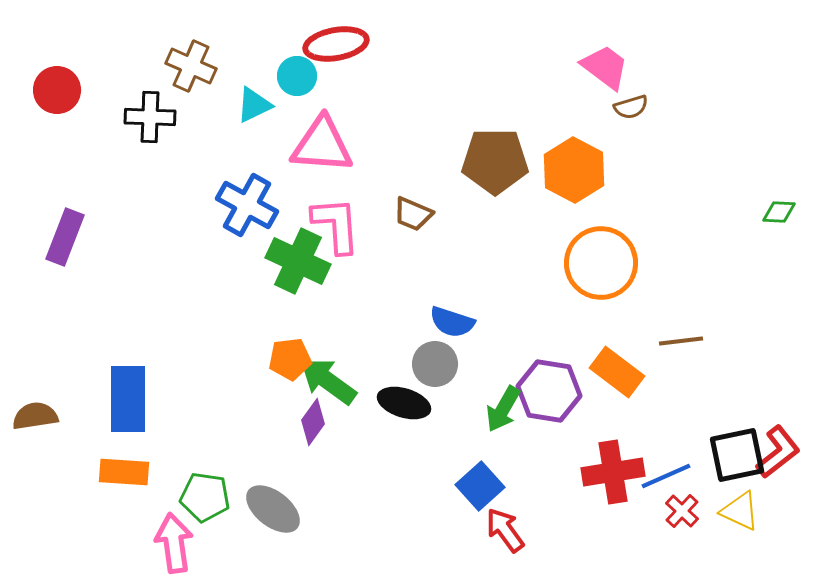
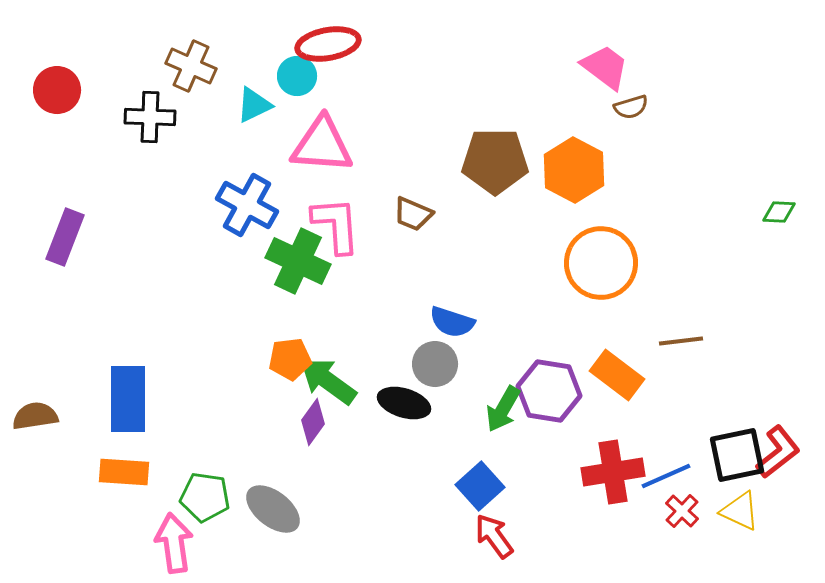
red ellipse at (336, 44): moved 8 px left
orange rectangle at (617, 372): moved 3 px down
red arrow at (505, 530): moved 11 px left, 6 px down
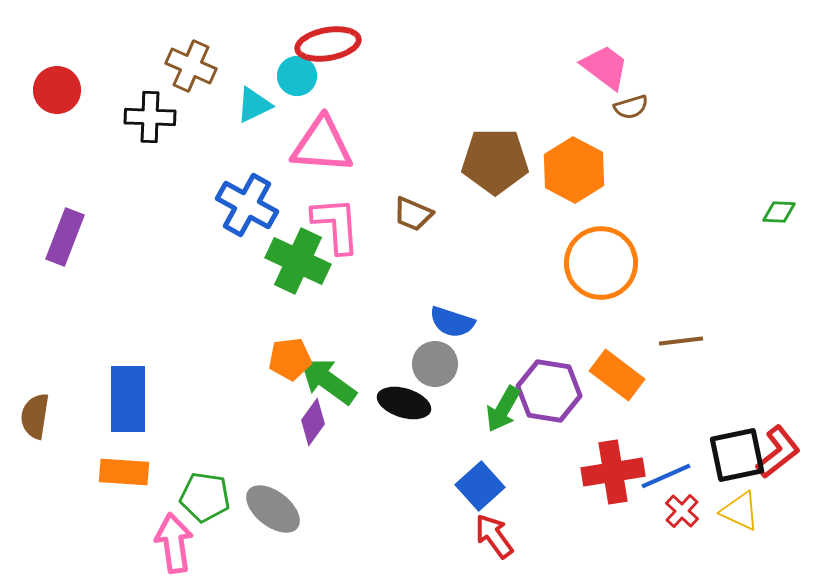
brown semicircle at (35, 416): rotated 72 degrees counterclockwise
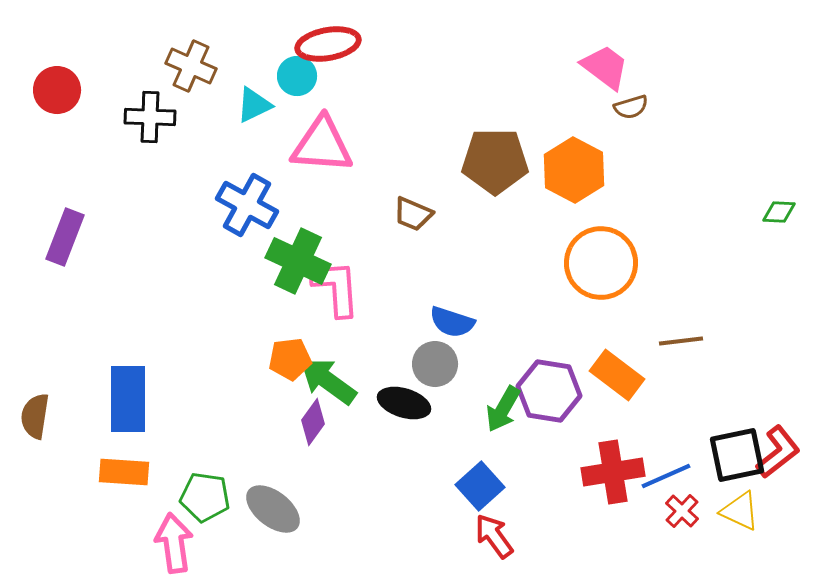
pink L-shape at (336, 225): moved 63 px down
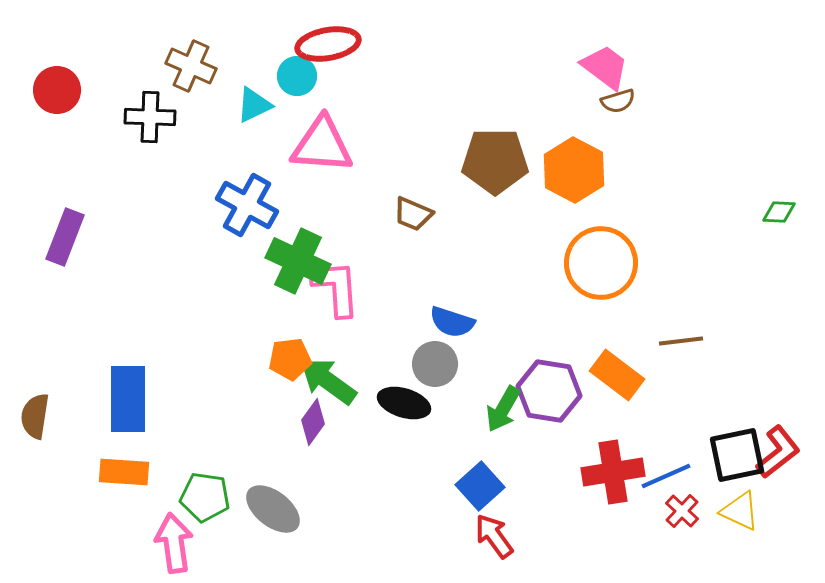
brown semicircle at (631, 107): moved 13 px left, 6 px up
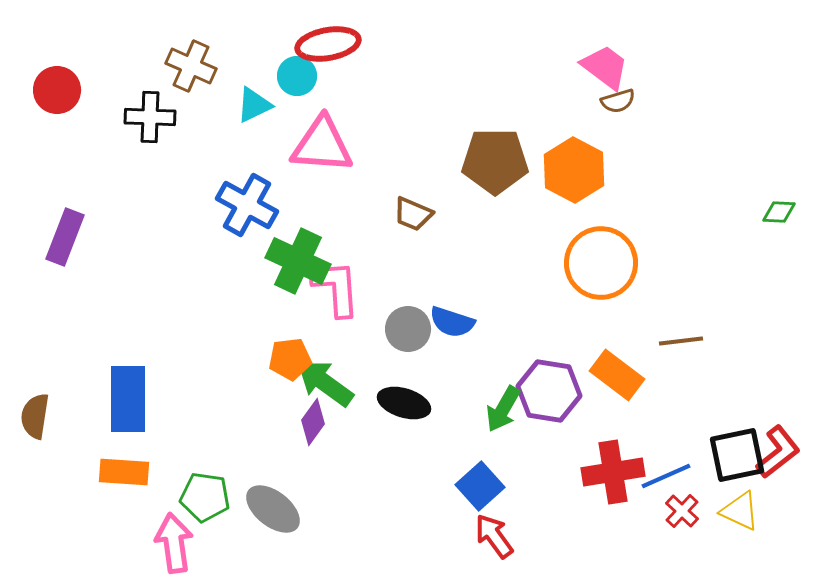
gray circle at (435, 364): moved 27 px left, 35 px up
green arrow at (328, 381): moved 3 px left, 2 px down
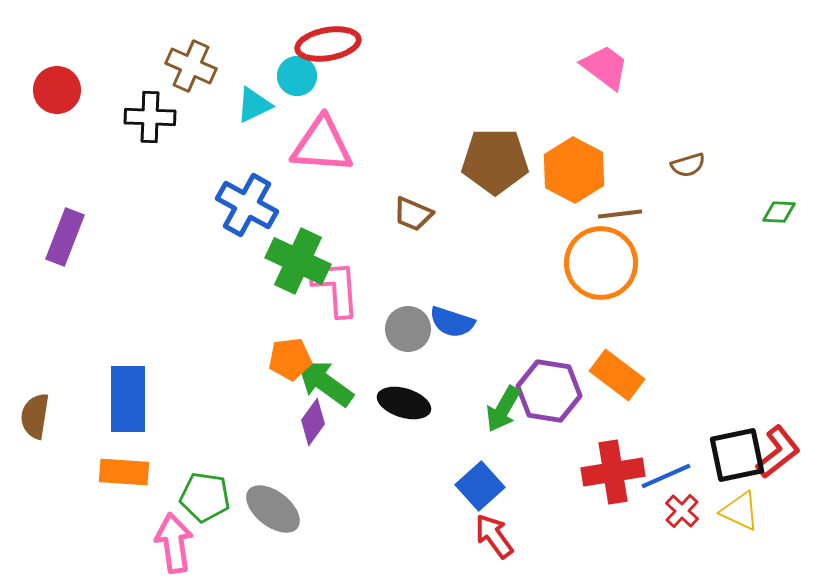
brown semicircle at (618, 101): moved 70 px right, 64 px down
brown line at (681, 341): moved 61 px left, 127 px up
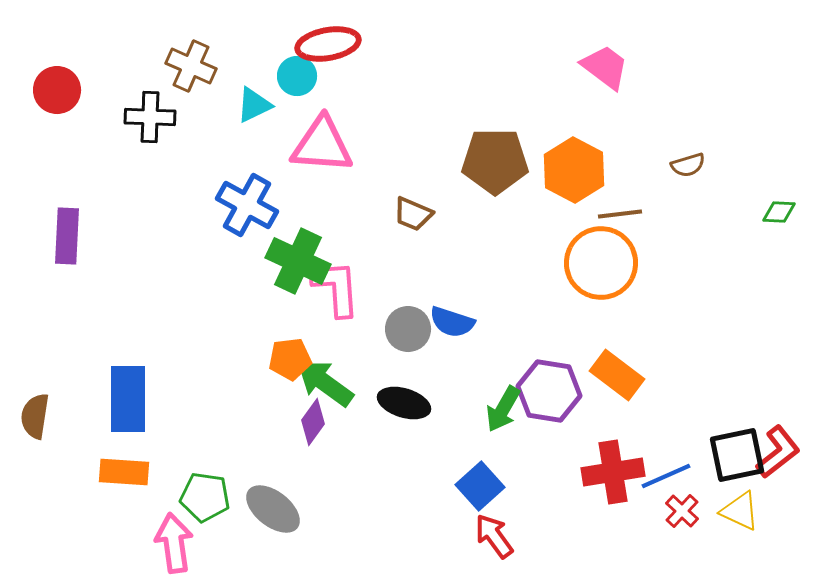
purple rectangle at (65, 237): moved 2 px right, 1 px up; rotated 18 degrees counterclockwise
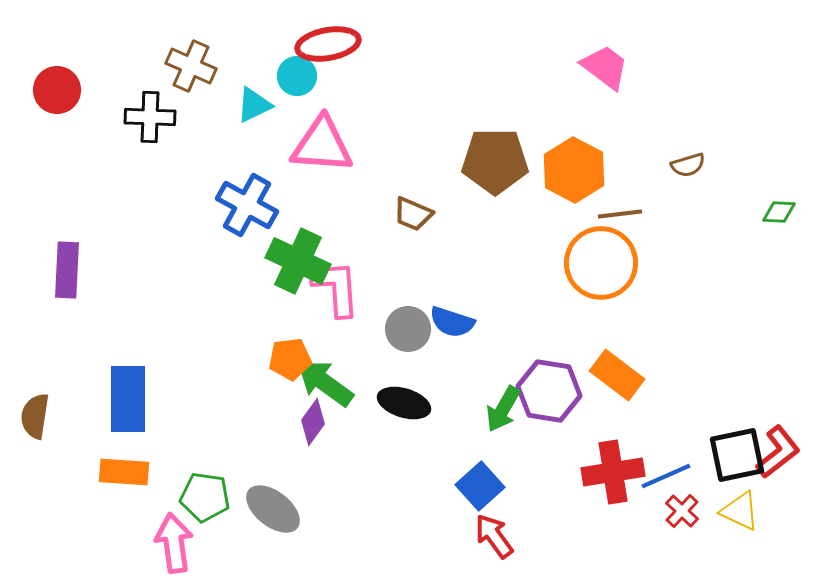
purple rectangle at (67, 236): moved 34 px down
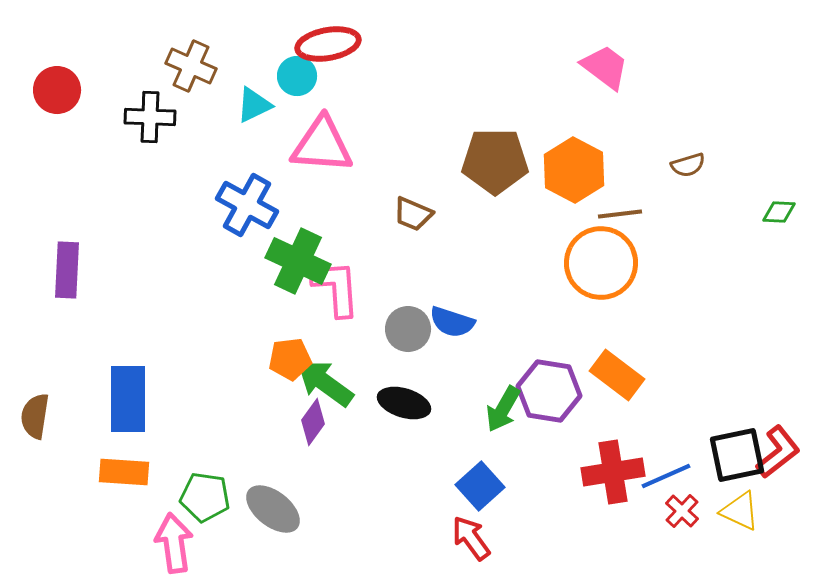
red arrow at (494, 536): moved 23 px left, 2 px down
